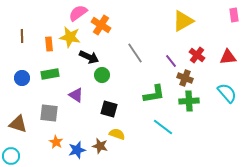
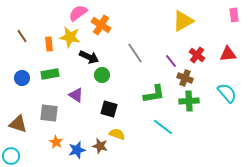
brown line: rotated 32 degrees counterclockwise
red triangle: moved 3 px up
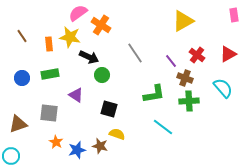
red triangle: rotated 24 degrees counterclockwise
cyan semicircle: moved 4 px left, 5 px up
brown triangle: rotated 36 degrees counterclockwise
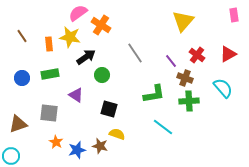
yellow triangle: rotated 20 degrees counterclockwise
black arrow: moved 3 px left; rotated 60 degrees counterclockwise
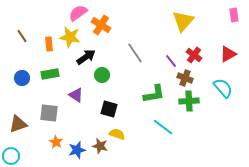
red cross: moved 3 px left
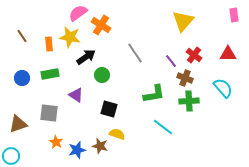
red triangle: rotated 30 degrees clockwise
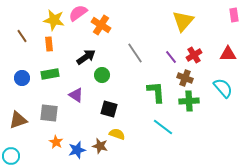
yellow star: moved 16 px left, 17 px up
red cross: rotated 21 degrees clockwise
purple line: moved 4 px up
green L-shape: moved 2 px right, 2 px up; rotated 85 degrees counterclockwise
brown triangle: moved 4 px up
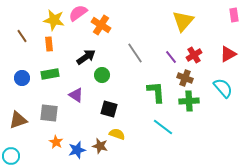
red triangle: rotated 30 degrees counterclockwise
